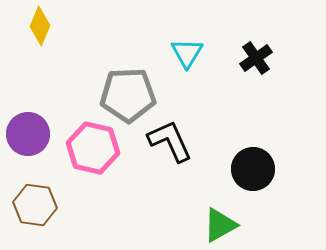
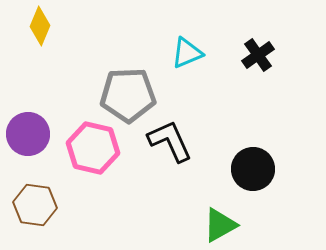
cyan triangle: rotated 36 degrees clockwise
black cross: moved 2 px right, 3 px up
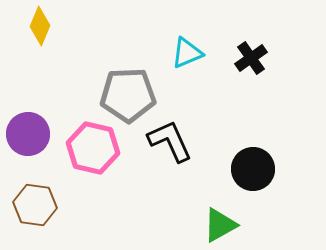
black cross: moved 7 px left, 3 px down
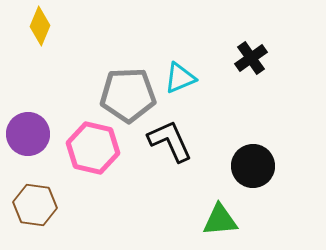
cyan triangle: moved 7 px left, 25 px down
black circle: moved 3 px up
green triangle: moved 5 px up; rotated 24 degrees clockwise
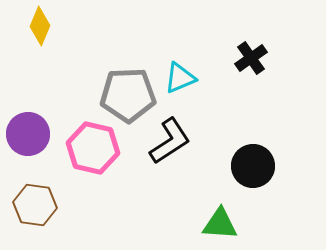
black L-shape: rotated 81 degrees clockwise
green triangle: moved 4 px down; rotated 9 degrees clockwise
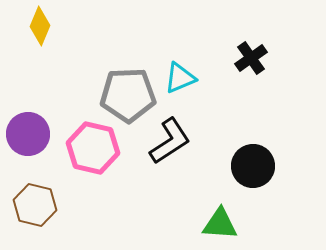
brown hexagon: rotated 6 degrees clockwise
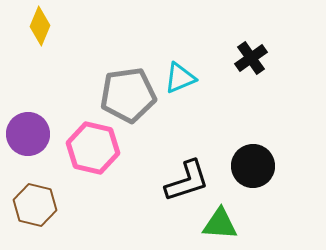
gray pentagon: rotated 6 degrees counterclockwise
black L-shape: moved 17 px right, 40 px down; rotated 15 degrees clockwise
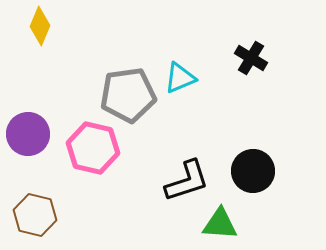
black cross: rotated 24 degrees counterclockwise
black circle: moved 5 px down
brown hexagon: moved 10 px down
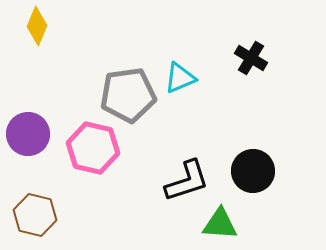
yellow diamond: moved 3 px left
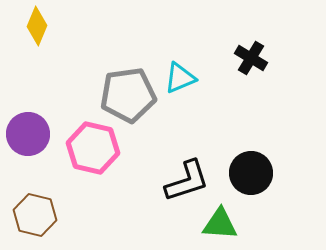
black circle: moved 2 px left, 2 px down
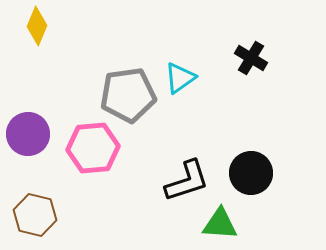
cyan triangle: rotated 12 degrees counterclockwise
pink hexagon: rotated 18 degrees counterclockwise
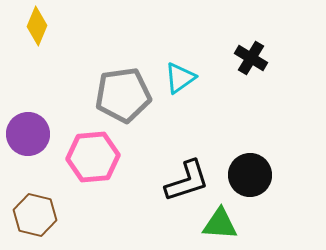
gray pentagon: moved 5 px left
pink hexagon: moved 9 px down
black circle: moved 1 px left, 2 px down
